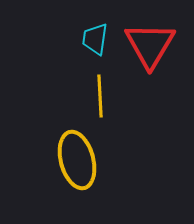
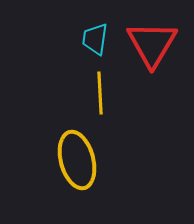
red triangle: moved 2 px right, 1 px up
yellow line: moved 3 px up
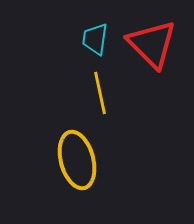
red triangle: rotated 16 degrees counterclockwise
yellow line: rotated 9 degrees counterclockwise
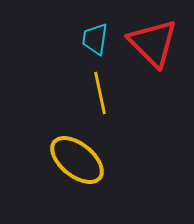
red triangle: moved 1 px right, 1 px up
yellow ellipse: rotated 36 degrees counterclockwise
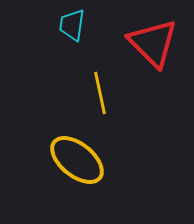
cyan trapezoid: moved 23 px left, 14 px up
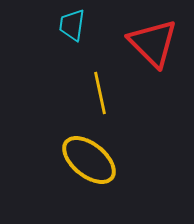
yellow ellipse: moved 12 px right
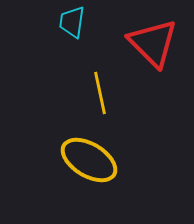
cyan trapezoid: moved 3 px up
yellow ellipse: rotated 8 degrees counterclockwise
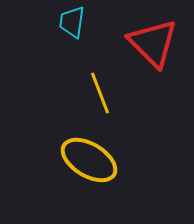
yellow line: rotated 9 degrees counterclockwise
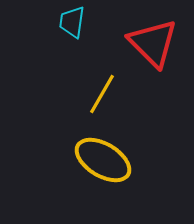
yellow line: moved 2 px right, 1 px down; rotated 51 degrees clockwise
yellow ellipse: moved 14 px right
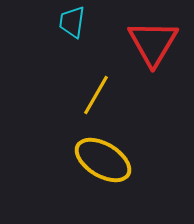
red triangle: rotated 16 degrees clockwise
yellow line: moved 6 px left, 1 px down
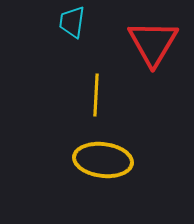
yellow line: rotated 27 degrees counterclockwise
yellow ellipse: rotated 24 degrees counterclockwise
